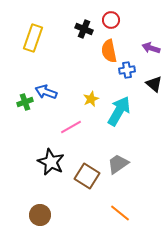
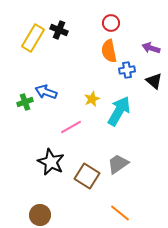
red circle: moved 3 px down
black cross: moved 25 px left, 1 px down
yellow rectangle: rotated 12 degrees clockwise
black triangle: moved 3 px up
yellow star: moved 1 px right
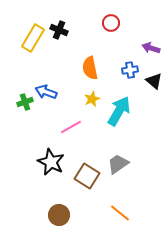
orange semicircle: moved 19 px left, 17 px down
blue cross: moved 3 px right
brown circle: moved 19 px right
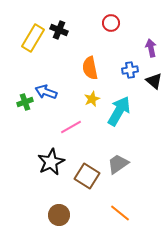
purple arrow: rotated 60 degrees clockwise
black star: rotated 20 degrees clockwise
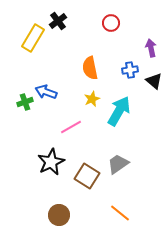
black cross: moved 1 px left, 9 px up; rotated 30 degrees clockwise
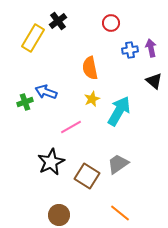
blue cross: moved 20 px up
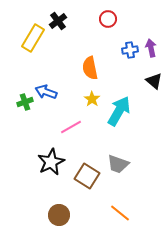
red circle: moved 3 px left, 4 px up
yellow star: rotated 14 degrees counterclockwise
gray trapezoid: rotated 125 degrees counterclockwise
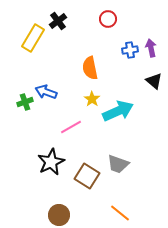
cyan arrow: moved 1 px left; rotated 36 degrees clockwise
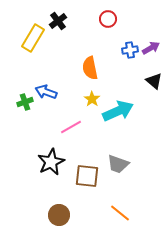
purple arrow: rotated 72 degrees clockwise
brown square: rotated 25 degrees counterclockwise
